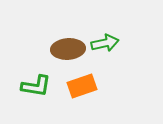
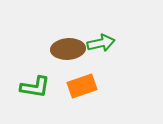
green arrow: moved 4 px left
green L-shape: moved 1 px left, 1 px down
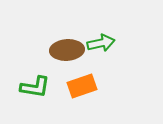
brown ellipse: moved 1 px left, 1 px down
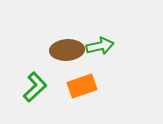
green arrow: moved 1 px left, 3 px down
green L-shape: rotated 52 degrees counterclockwise
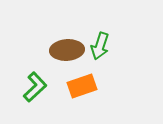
green arrow: rotated 120 degrees clockwise
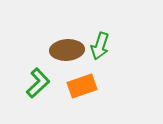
green L-shape: moved 3 px right, 4 px up
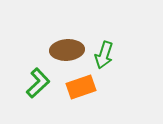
green arrow: moved 4 px right, 9 px down
orange rectangle: moved 1 px left, 1 px down
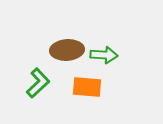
green arrow: rotated 104 degrees counterclockwise
orange rectangle: moved 6 px right; rotated 24 degrees clockwise
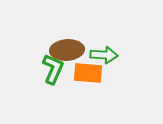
green L-shape: moved 15 px right, 14 px up; rotated 24 degrees counterclockwise
orange rectangle: moved 1 px right, 14 px up
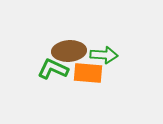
brown ellipse: moved 2 px right, 1 px down
green L-shape: rotated 88 degrees counterclockwise
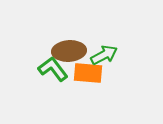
green arrow: rotated 32 degrees counterclockwise
green L-shape: rotated 28 degrees clockwise
